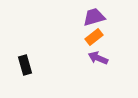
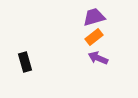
black rectangle: moved 3 px up
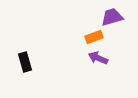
purple trapezoid: moved 18 px right
orange rectangle: rotated 18 degrees clockwise
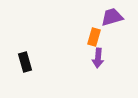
orange rectangle: rotated 54 degrees counterclockwise
purple arrow: rotated 108 degrees counterclockwise
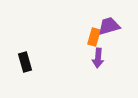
purple trapezoid: moved 3 px left, 9 px down
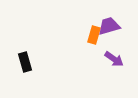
orange rectangle: moved 2 px up
purple arrow: moved 16 px right, 1 px down; rotated 60 degrees counterclockwise
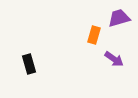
purple trapezoid: moved 10 px right, 8 px up
black rectangle: moved 4 px right, 2 px down
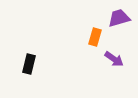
orange rectangle: moved 1 px right, 2 px down
black rectangle: rotated 30 degrees clockwise
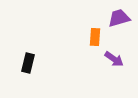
orange rectangle: rotated 12 degrees counterclockwise
black rectangle: moved 1 px left, 1 px up
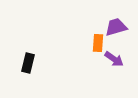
purple trapezoid: moved 3 px left, 9 px down
orange rectangle: moved 3 px right, 6 px down
